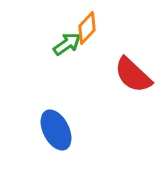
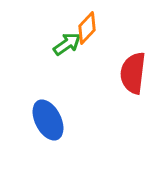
red semicircle: moved 2 px up; rotated 54 degrees clockwise
blue ellipse: moved 8 px left, 10 px up
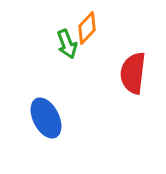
green arrow: rotated 104 degrees clockwise
blue ellipse: moved 2 px left, 2 px up
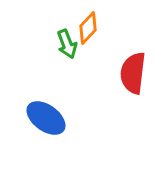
orange diamond: moved 1 px right
blue ellipse: rotated 27 degrees counterclockwise
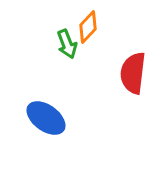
orange diamond: moved 1 px up
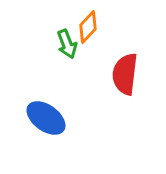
red semicircle: moved 8 px left, 1 px down
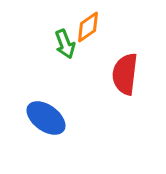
orange diamond: rotated 12 degrees clockwise
green arrow: moved 2 px left
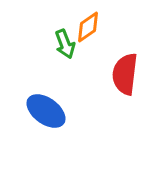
blue ellipse: moved 7 px up
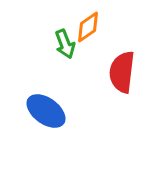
red semicircle: moved 3 px left, 2 px up
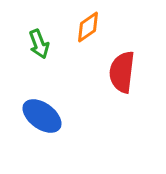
green arrow: moved 26 px left
blue ellipse: moved 4 px left, 5 px down
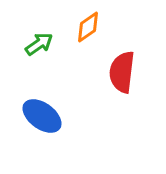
green arrow: rotated 104 degrees counterclockwise
